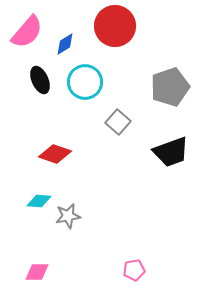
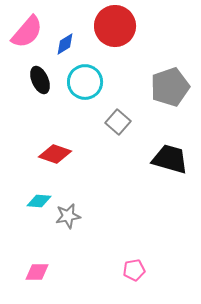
black trapezoid: moved 1 px left, 7 px down; rotated 144 degrees counterclockwise
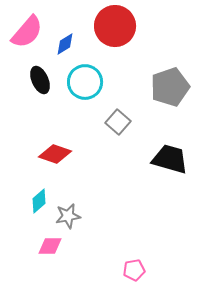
cyan diamond: rotated 45 degrees counterclockwise
pink diamond: moved 13 px right, 26 px up
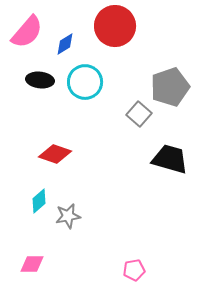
black ellipse: rotated 60 degrees counterclockwise
gray square: moved 21 px right, 8 px up
pink diamond: moved 18 px left, 18 px down
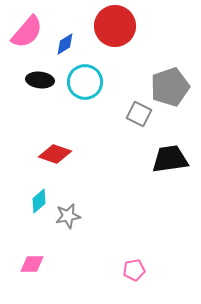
gray square: rotated 15 degrees counterclockwise
black trapezoid: rotated 24 degrees counterclockwise
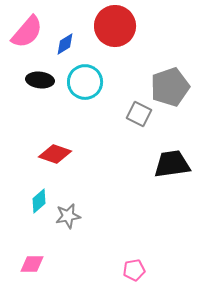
black trapezoid: moved 2 px right, 5 px down
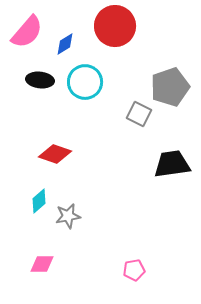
pink diamond: moved 10 px right
